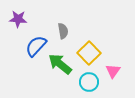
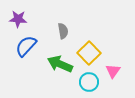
blue semicircle: moved 10 px left
green arrow: rotated 15 degrees counterclockwise
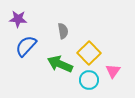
cyan circle: moved 2 px up
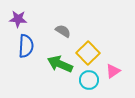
gray semicircle: rotated 49 degrees counterclockwise
blue semicircle: rotated 140 degrees clockwise
yellow square: moved 1 px left
pink triangle: rotated 21 degrees clockwise
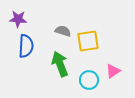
gray semicircle: rotated 14 degrees counterclockwise
yellow square: moved 12 px up; rotated 35 degrees clockwise
green arrow: rotated 45 degrees clockwise
